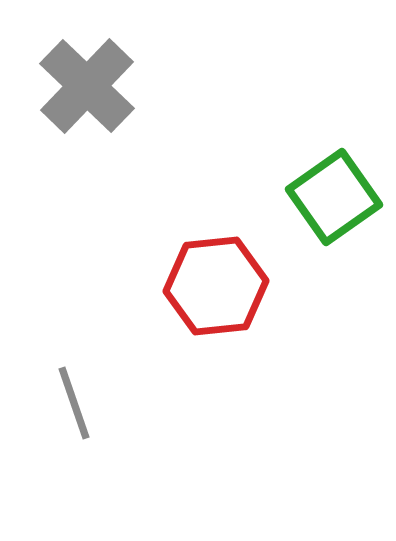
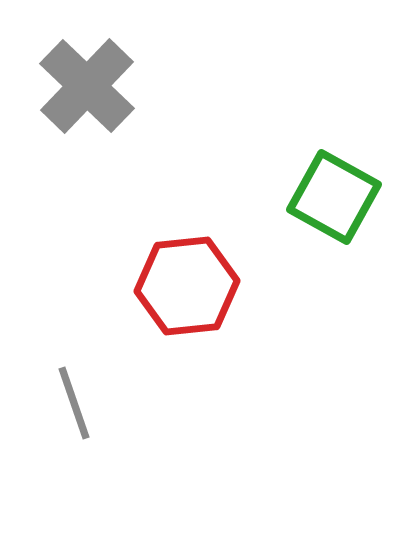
green square: rotated 26 degrees counterclockwise
red hexagon: moved 29 px left
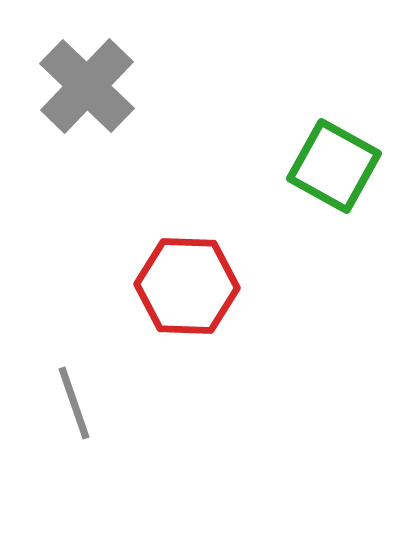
green square: moved 31 px up
red hexagon: rotated 8 degrees clockwise
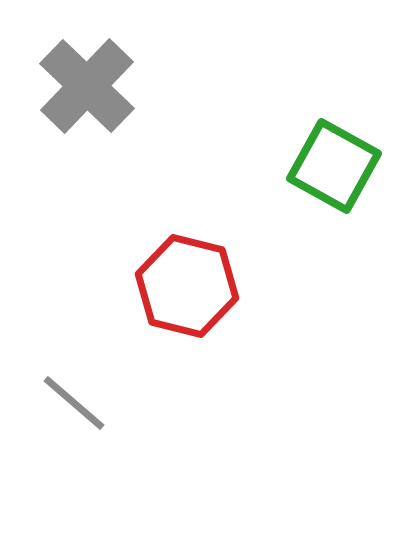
red hexagon: rotated 12 degrees clockwise
gray line: rotated 30 degrees counterclockwise
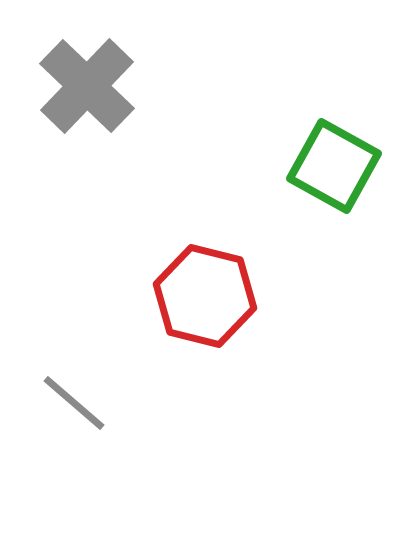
red hexagon: moved 18 px right, 10 px down
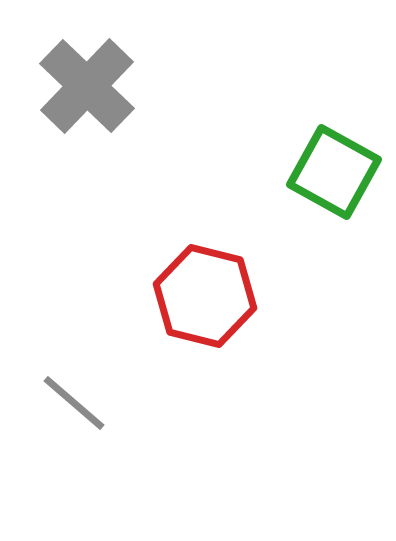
green square: moved 6 px down
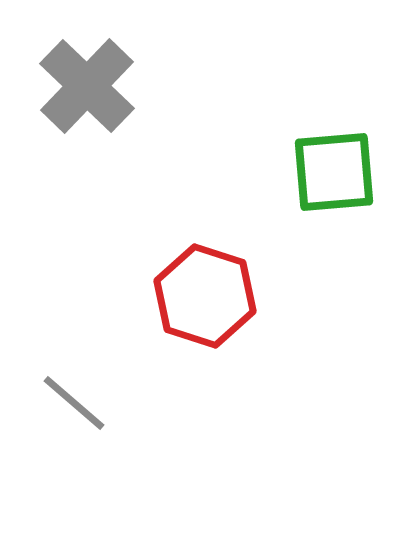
green square: rotated 34 degrees counterclockwise
red hexagon: rotated 4 degrees clockwise
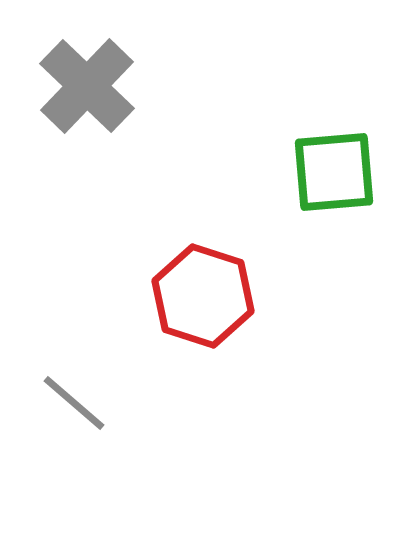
red hexagon: moved 2 px left
